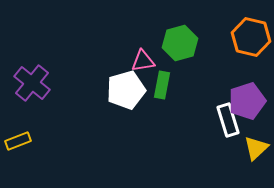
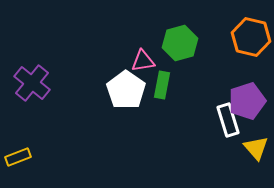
white pentagon: rotated 21 degrees counterclockwise
yellow rectangle: moved 16 px down
yellow triangle: rotated 28 degrees counterclockwise
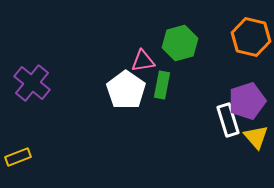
yellow triangle: moved 11 px up
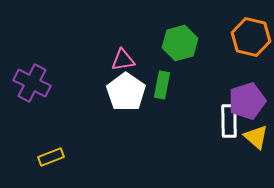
pink triangle: moved 20 px left, 1 px up
purple cross: rotated 12 degrees counterclockwise
white pentagon: moved 2 px down
white rectangle: moved 1 px right, 1 px down; rotated 16 degrees clockwise
yellow triangle: rotated 8 degrees counterclockwise
yellow rectangle: moved 33 px right
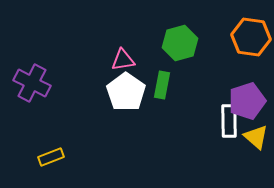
orange hexagon: rotated 6 degrees counterclockwise
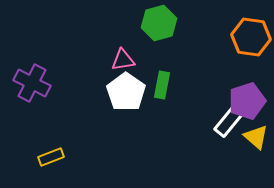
green hexagon: moved 21 px left, 20 px up
white rectangle: rotated 40 degrees clockwise
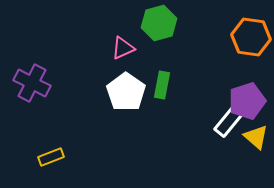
pink triangle: moved 12 px up; rotated 15 degrees counterclockwise
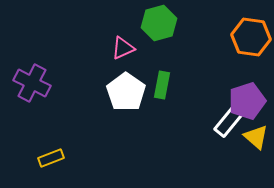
yellow rectangle: moved 1 px down
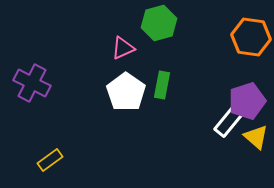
yellow rectangle: moved 1 px left, 2 px down; rotated 15 degrees counterclockwise
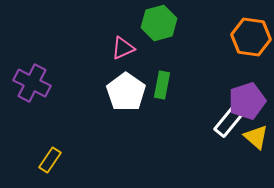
yellow rectangle: rotated 20 degrees counterclockwise
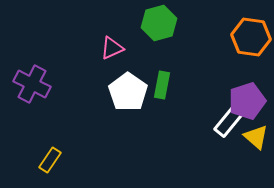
pink triangle: moved 11 px left
purple cross: moved 1 px down
white pentagon: moved 2 px right
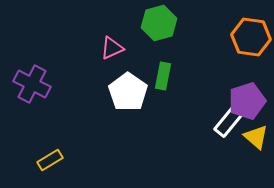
green rectangle: moved 1 px right, 9 px up
yellow rectangle: rotated 25 degrees clockwise
